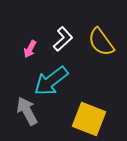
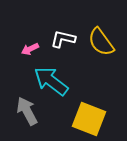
white L-shape: rotated 125 degrees counterclockwise
pink arrow: rotated 36 degrees clockwise
cyan arrow: rotated 75 degrees clockwise
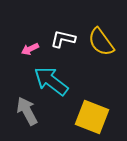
yellow square: moved 3 px right, 2 px up
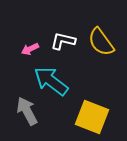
white L-shape: moved 2 px down
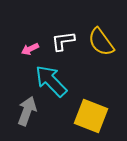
white L-shape: rotated 20 degrees counterclockwise
cyan arrow: rotated 9 degrees clockwise
gray arrow: rotated 48 degrees clockwise
yellow square: moved 1 px left, 1 px up
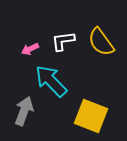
gray arrow: moved 3 px left
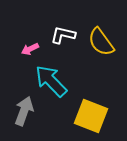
white L-shape: moved 6 px up; rotated 20 degrees clockwise
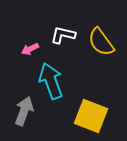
cyan arrow: rotated 24 degrees clockwise
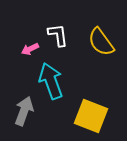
white L-shape: moved 5 px left; rotated 70 degrees clockwise
